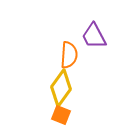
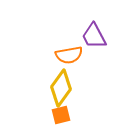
orange semicircle: rotated 76 degrees clockwise
orange square: rotated 36 degrees counterclockwise
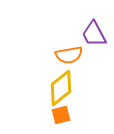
purple trapezoid: moved 2 px up
yellow diamond: rotated 15 degrees clockwise
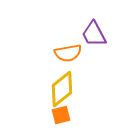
orange semicircle: moved 1 px left, 2 px up
yellow diamond: moved 1 px right, 1 px down
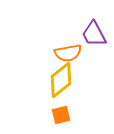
yellow diamond: moved 1 px left, 9 px up
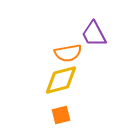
yellow diamond: rotated 24 degrees clockwise
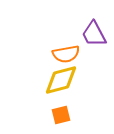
orange semicircle: moved 2 px left, 1 px down
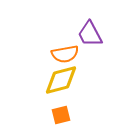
purple trapezoid: moved 4 px left
orange semicircle: moved 1 px left
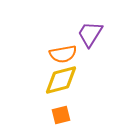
purple trapezoid: rotated 60 degrees clockwise
orange semicircle: moved 2 px left
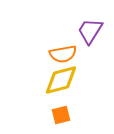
purple trapezoid: moved 3 px up
